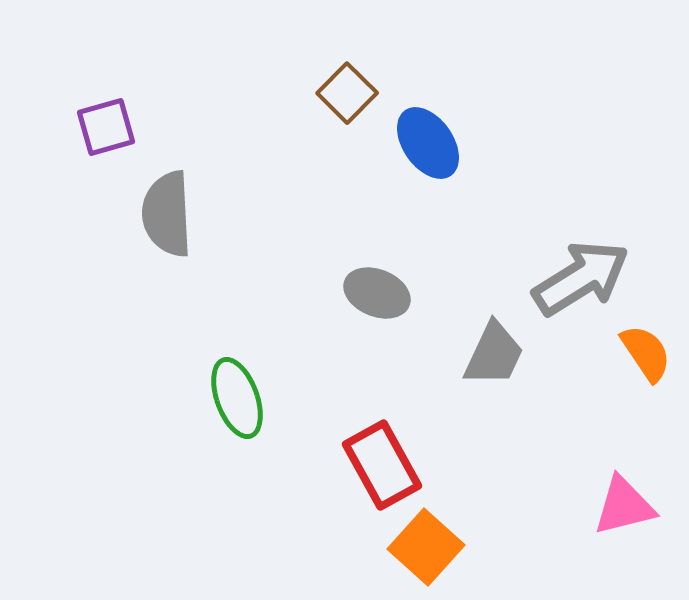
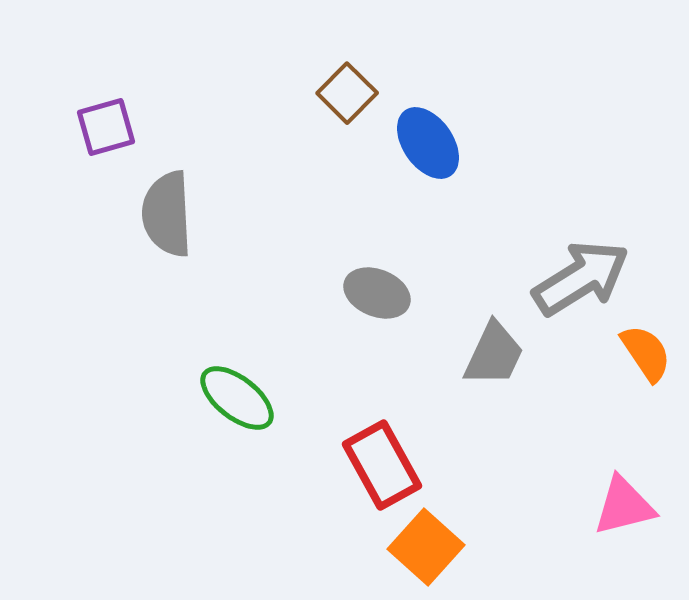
green ellipse: rotated 32 degrees counterclockwise
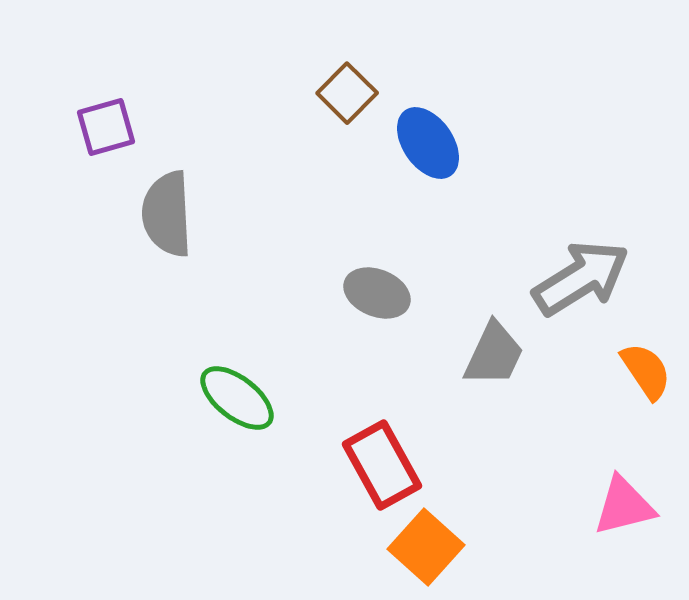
orange semicircle: moved 18 px down
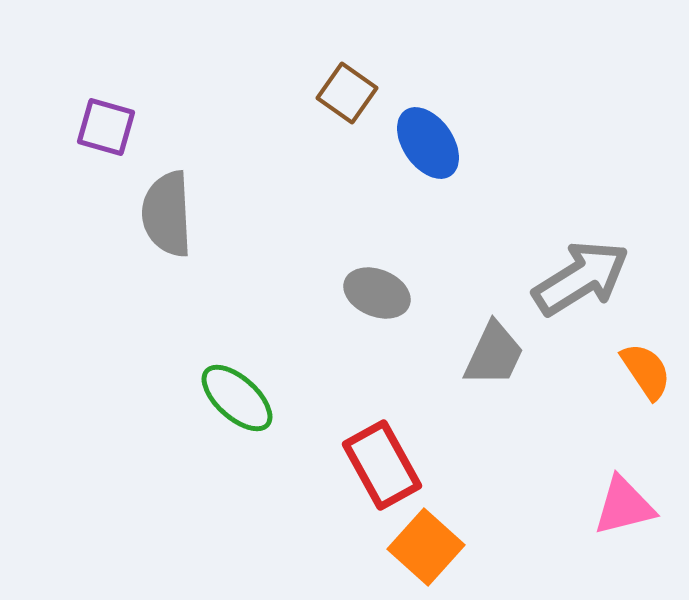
brown square: rotated 10 degrees counterclockwise
purple square: rotated 32 degrees clockwise
green ellipse: rotated 4 degrees clockwise
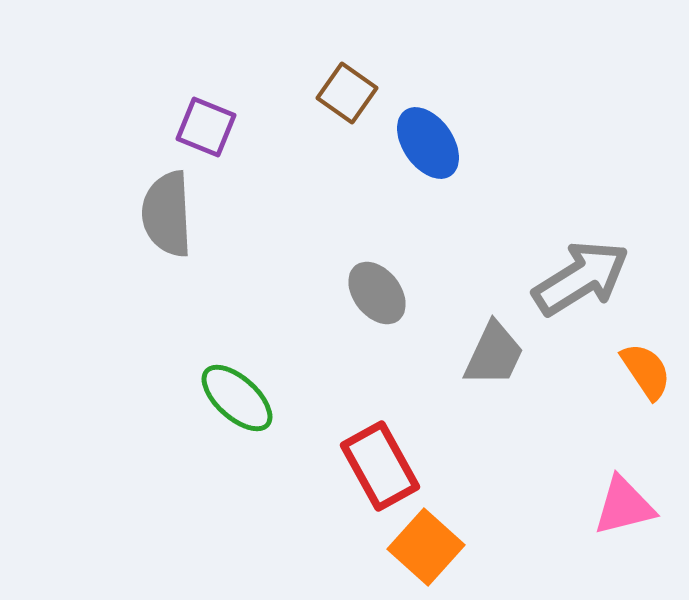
purple square: moved 100 px right; rotated 6 degrees clockwise
gray ellipse: rotated 30 degrees clockwise
red rectangle: moved 2 px left, 1 px down
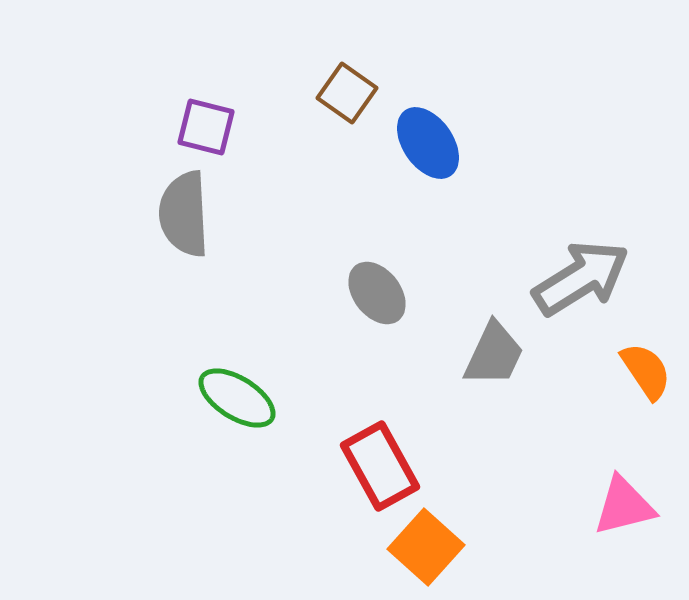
purple square: rotated 8 degrees counterclockwise
gray semicircle: moved 17 px right
green ellipse: rotated 10 degrees counterclockwise
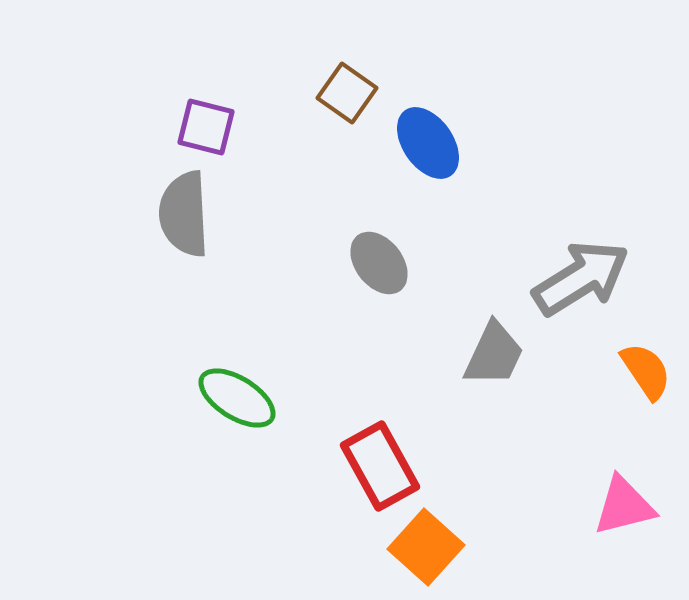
gray ellipse: moved 2 px right, 30 px up
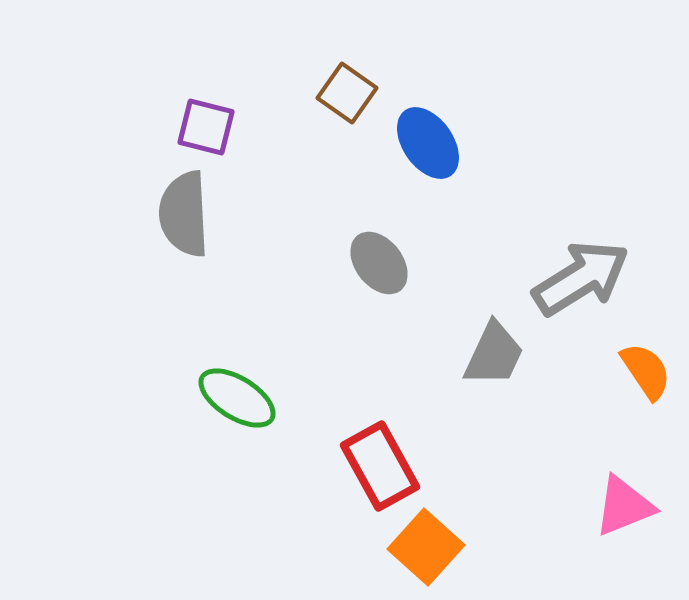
pink triangle: rotated 8 degrees counterclockwise
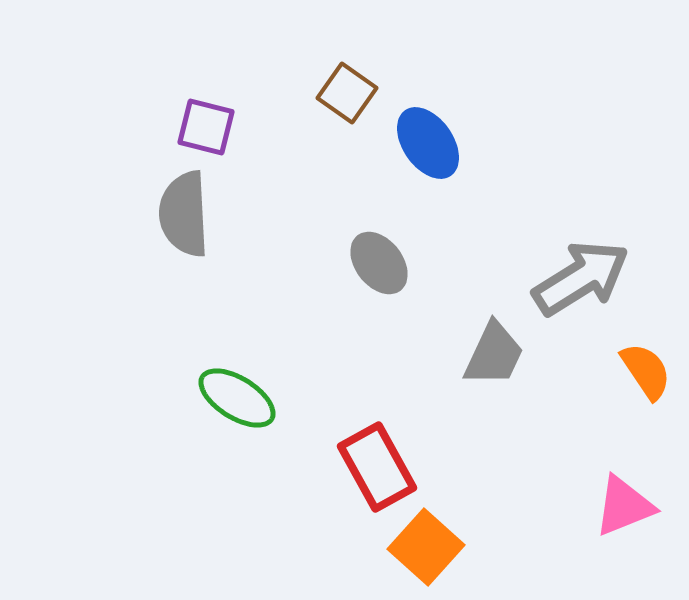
red rectangle: moved 3 px left, 1 px down
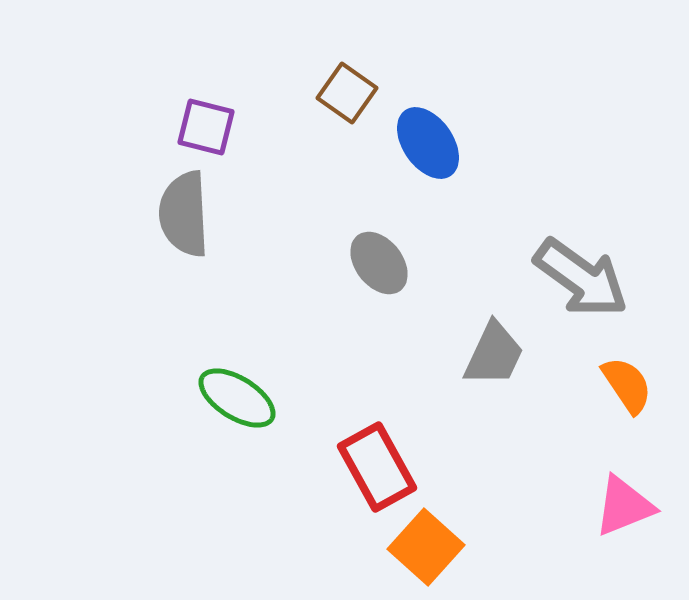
gray arrow: rotated 68 degrees clockwise
orange semicircle: moved 19 px left, 14 px down
